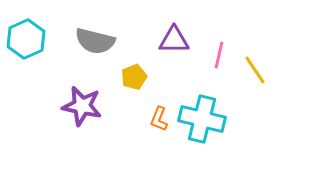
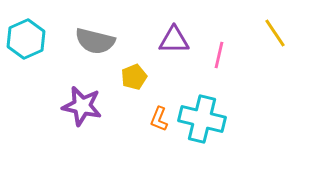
yellow line: moved 20 px right, 37 px up
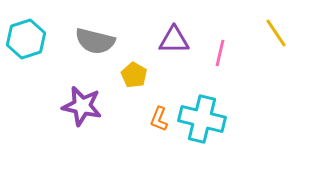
yellow line: moved 1 px right
cyan hexagon: rotated 6 degrees clockwise
pink line: moved 1 px right, 2 px up
yellow pentagon: moved 2 px up; rotated 20 degrees counterclockwise
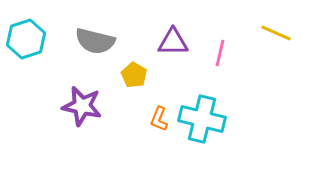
yellow line: rotated 32 degrees counterclockwise
purple triangle: moved 1 px left, 2 px down
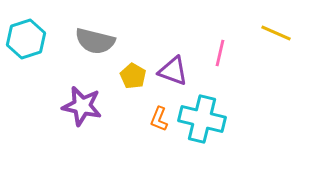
purple triangle: moved 29 px down; rotated 20 degrees clockwise
yellow pentagon: moved 1 px left, 1 px down
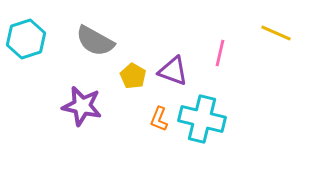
gray semicircle: rotated 15 degrees clockwise
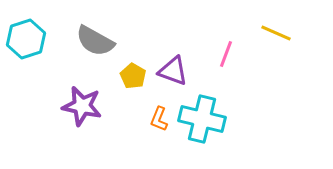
pink line: moved 6 px right, 1 px down; rotated 8 degrees clockwise
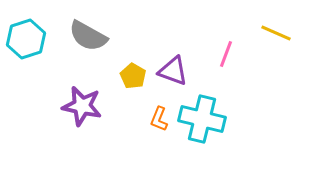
gray semicircle: moved 7 px left, 5 px up
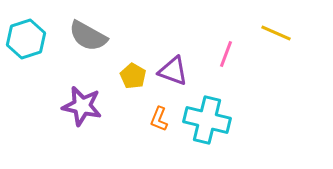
cyan cross: moved 5 px right, 1 px down
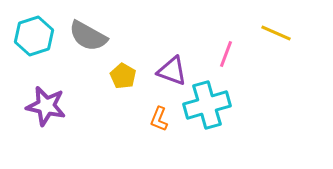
cyan hexagon: moved 8 px right, 3 px up
purple triangle: moved 1 px left
yellow pentagon: moved 10 px left
purple star: moved 36 px left
cyan cross: moved 15 px up; rotated 30 degrees counterclockwise
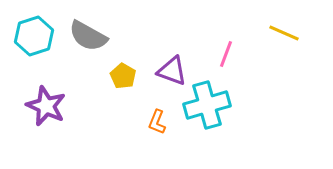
yellow line: moved 8 px right
purple star: rotated 12 degrees clockwise
orange L-shape: moved 2 px left, 3 px down
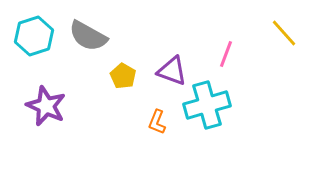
yellow line: rotated 24 degrees clockwise
